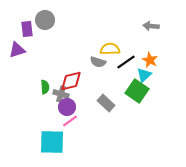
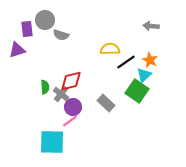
gray semicircle: moved 37 px left, 27 px up
gray cross: rotated 21 degrees clockwise
purple circle: moved 6 px right
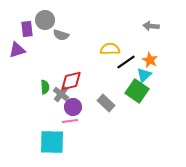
pink line: rotated 28 degrees clockwise
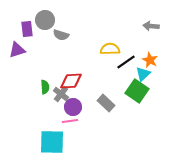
cyan triangle: moved 1 px left, 1 px up
red diamond: rotated 10 degrees clockwise
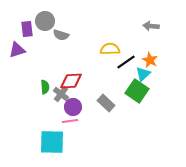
gray circle: moved 1 px down
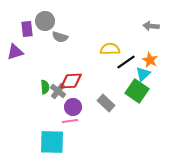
gray semicircle: moved 1 px left, 2 px down
purple triangle: moved 2 px left, 2 px down
gray cross: moved 3 px left, 3 px up
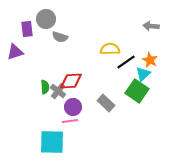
gray circle: moved 1 px right, 2 px up
